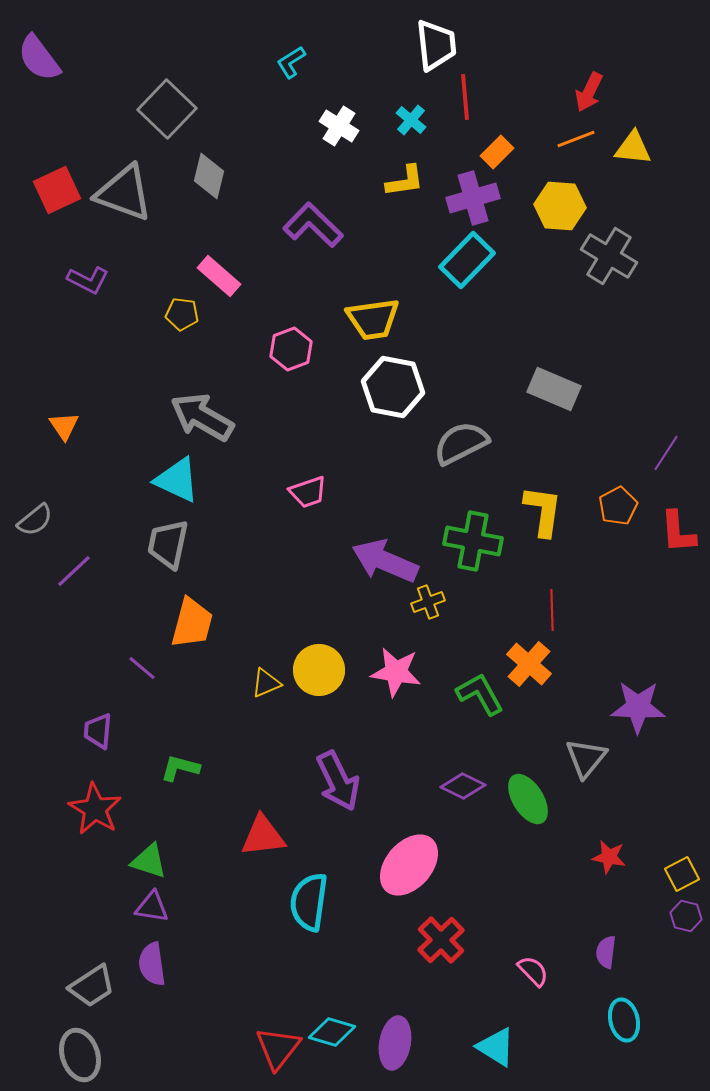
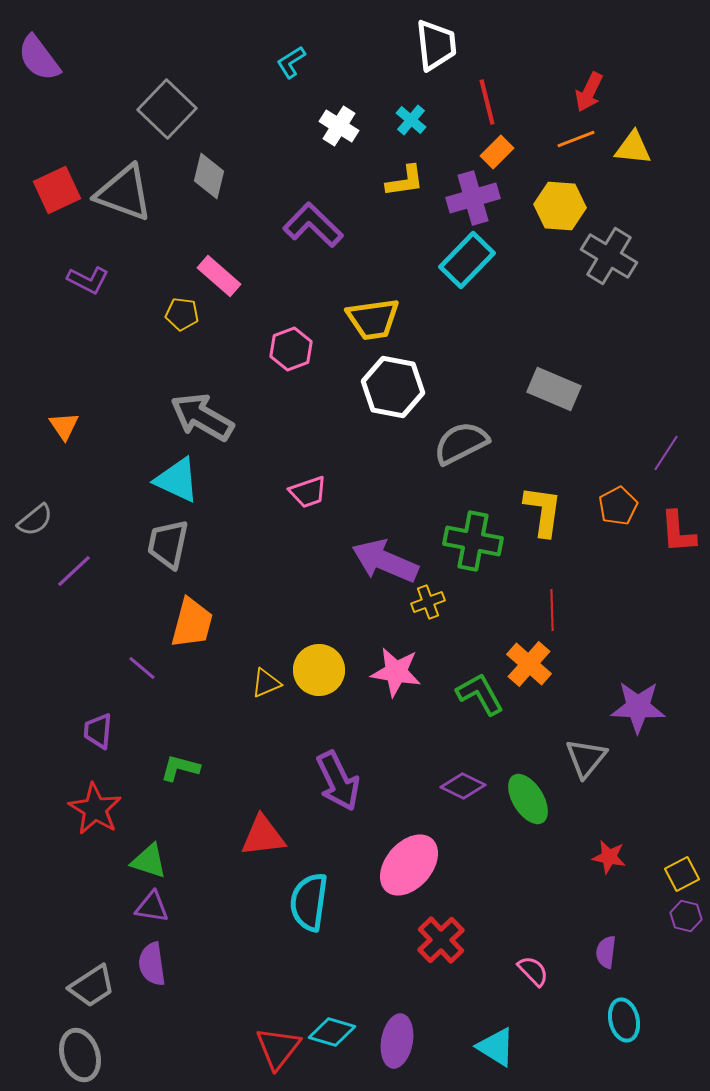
red line at (465, 97): moved 22 px right, 5 px down; rotated 9 degrees counterclockwise
purple ellipse at (395, 1043): moved 2 px right, 2 px up
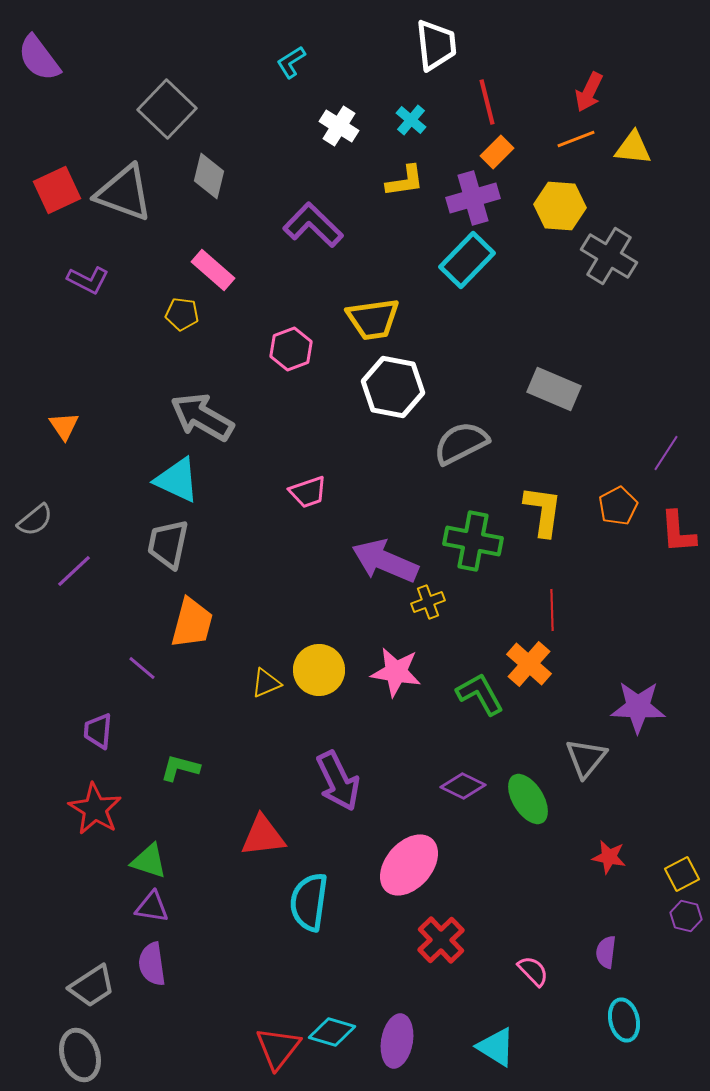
pink rectangle at (219, 276): moved 6 px left, 6 px up
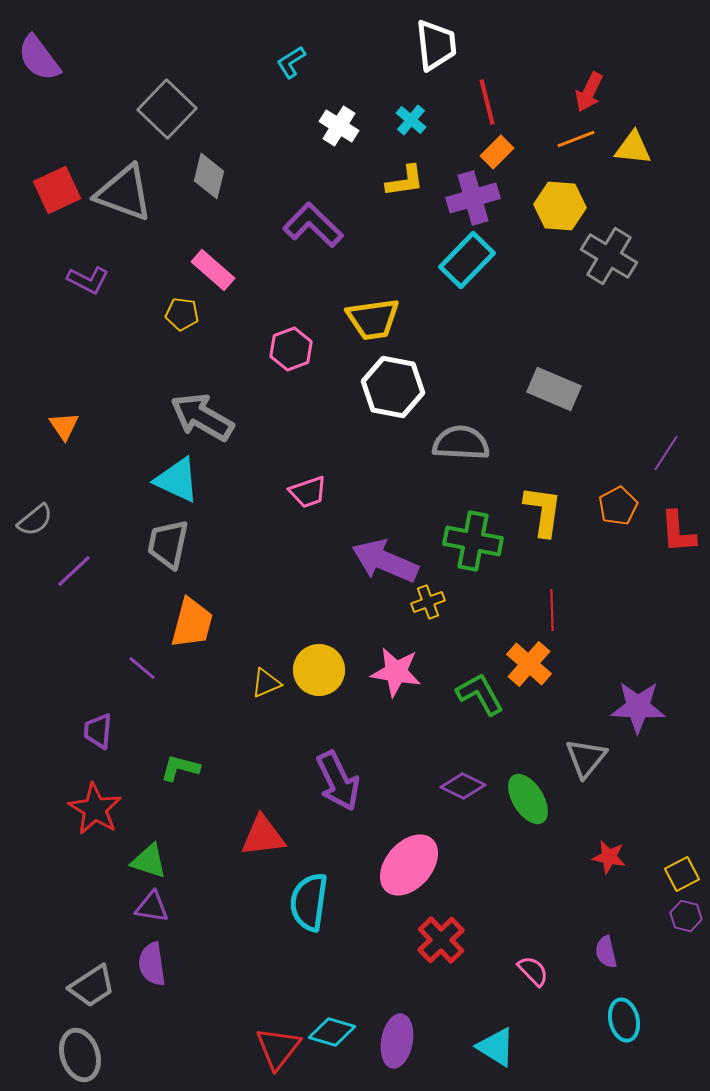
gray semicircle at (461, 443): rotated 30 degrees clockwise
purple semicircle at (606, 952): rotated 20 degrees counterclockwise
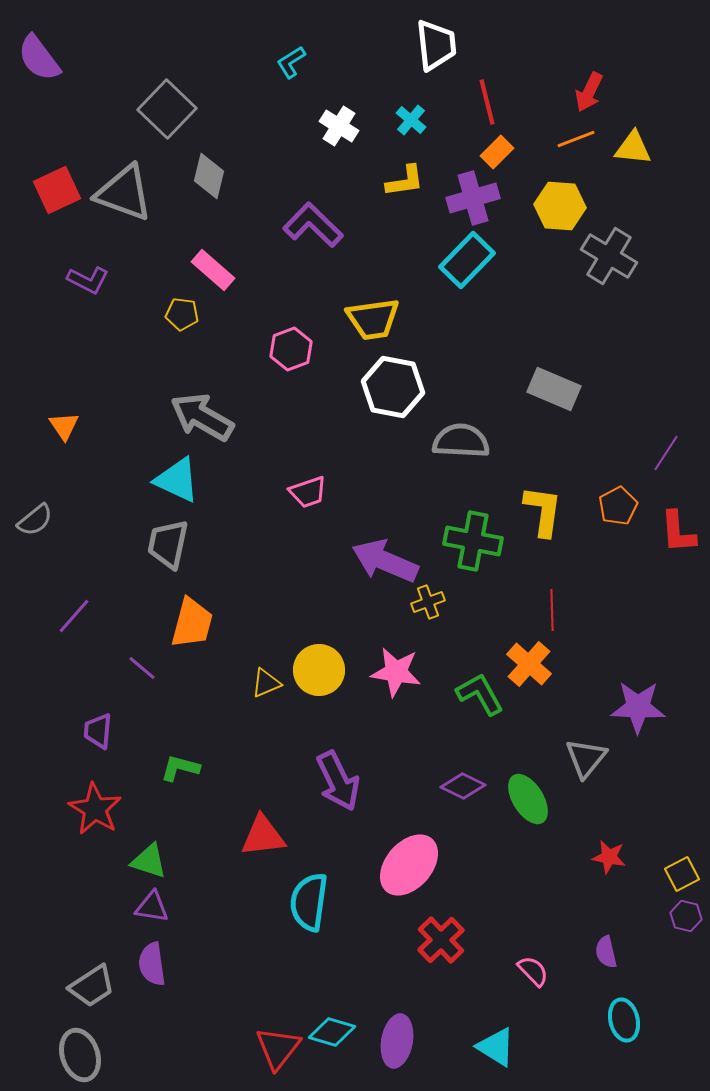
gray semicircle at (461, 443): moved 2 px up
purple line at (74, 571): moved 45 px down; rotated 6 degrees counterclockwise
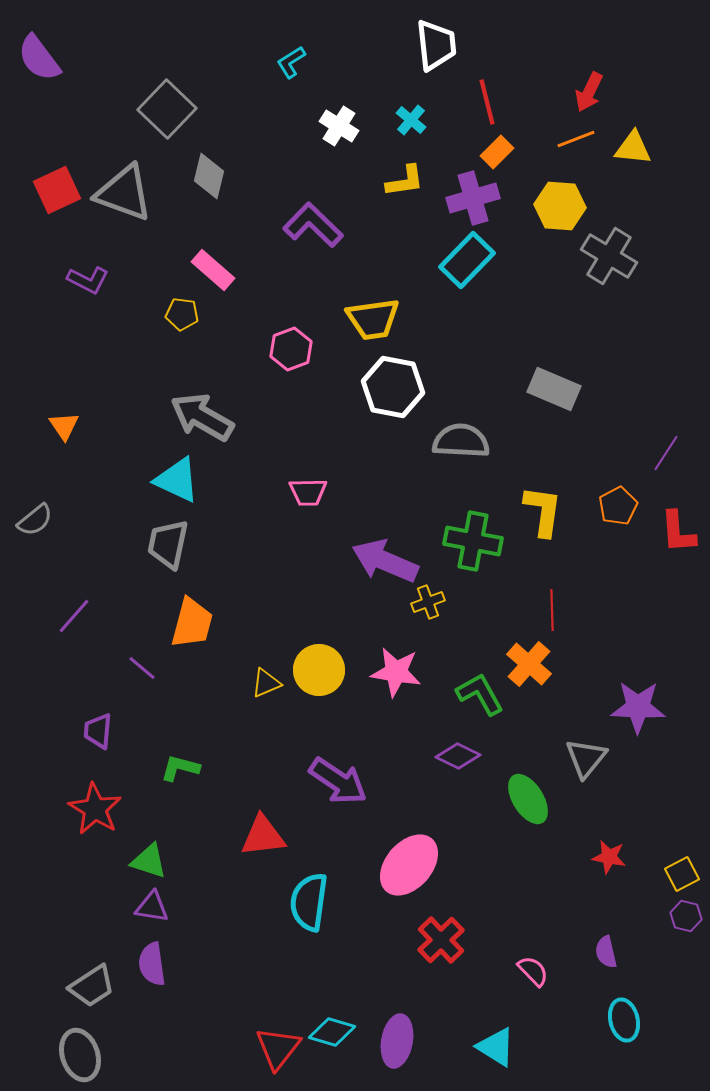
pink trapezoid at (308, 492): rotated 18 degrees clockwise
purple arrow at (338, 781): rotated 30 degrees counterclockwise
purple diamond at (463, 786): moved 5 px left, 30 px up
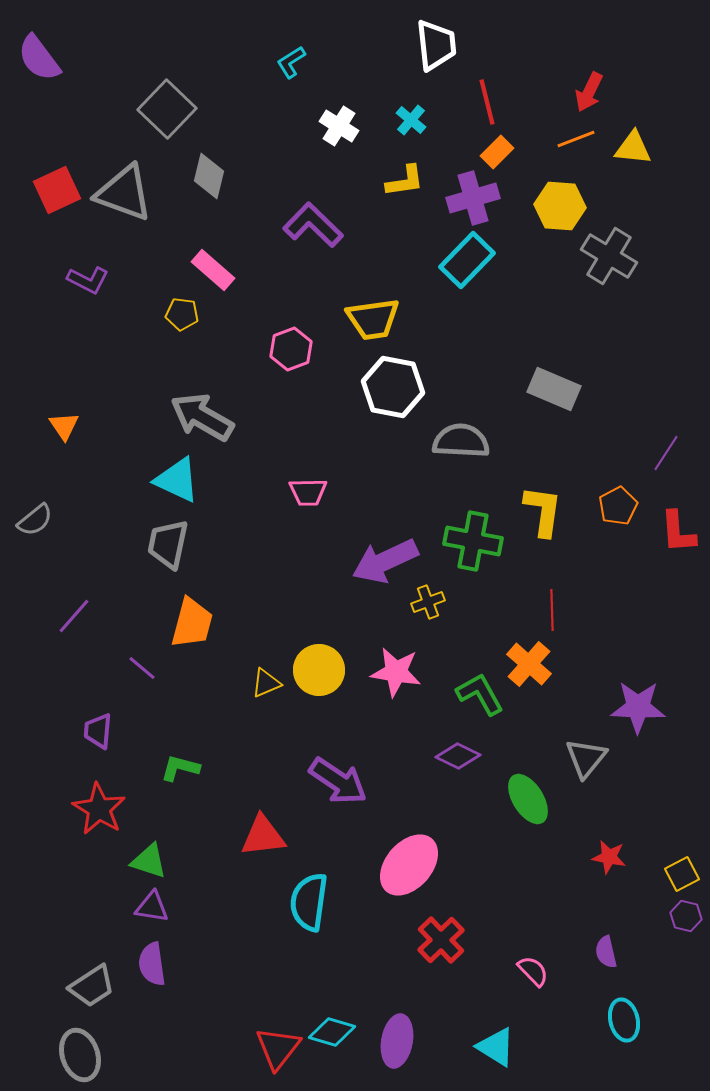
purple arrow at (385, 561): rotated 48 degrees counterclockwise
red star at (95, 809): moved 4 px right
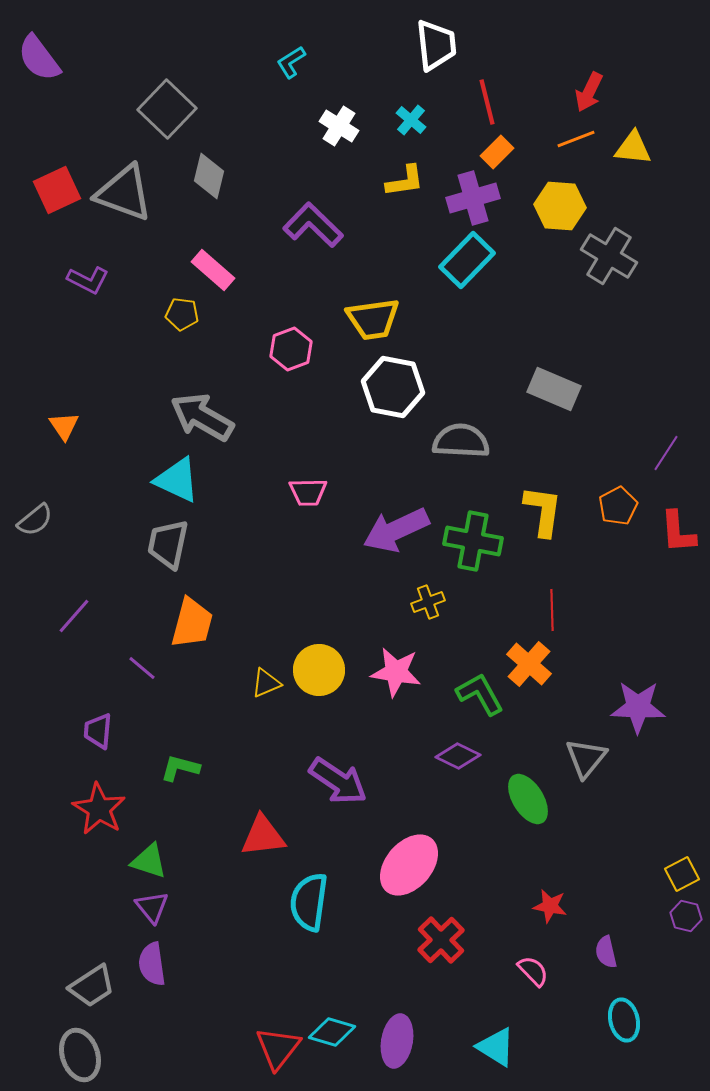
purple arrow at (385, 561): moved 11 px right, 31 px up
red star at (609, 857): moved 59 px left, 49 px down
purple triangle at (152, 907): rotated 42 degrees clockwise
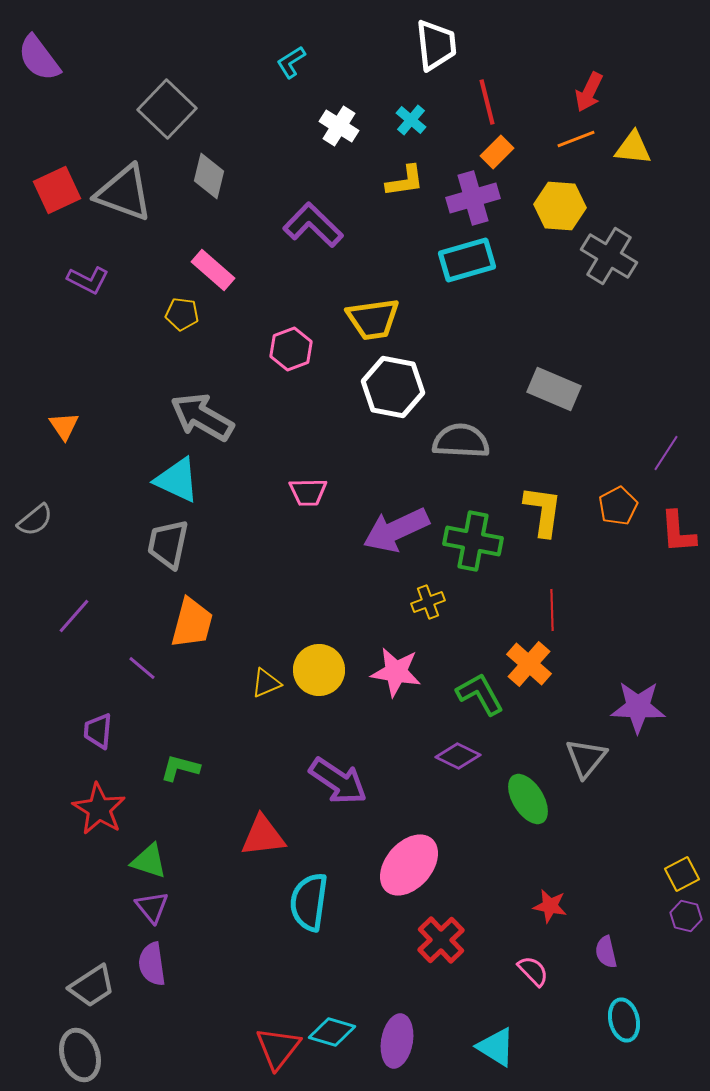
cyan rectangle at (467, 260): rotated 30 degrees clockwise
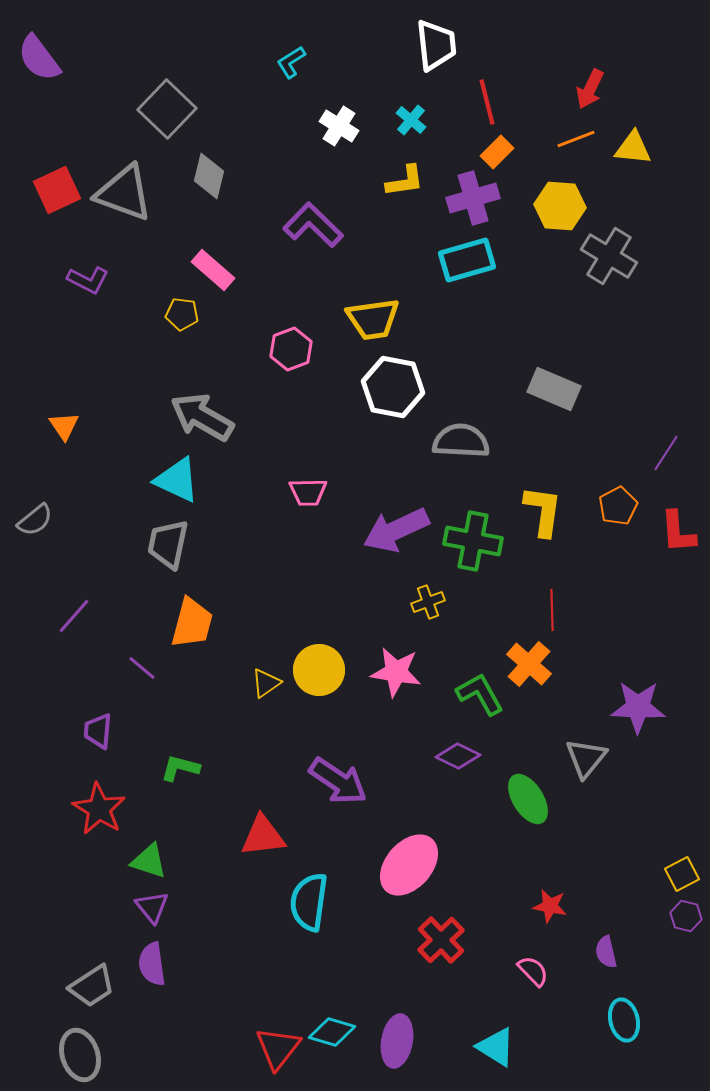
red arrow at (589, 92): moved 1 px right, 3 px up
yellow triangle at (266, 683): rotated 12 degrees counterclockwise
